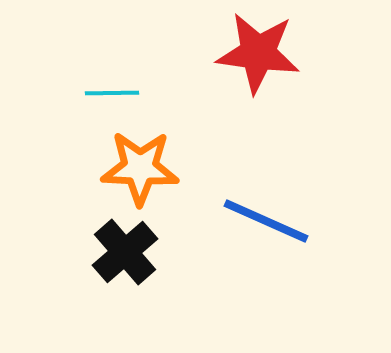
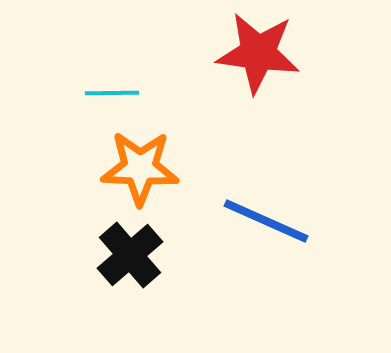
black cross: moved 5 px right, 3 px down
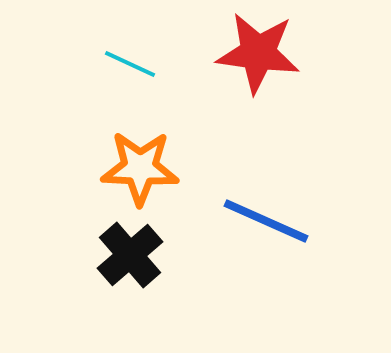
cyan line: moved 18 px right, 29 px up; rotated 26 degrees clockwise
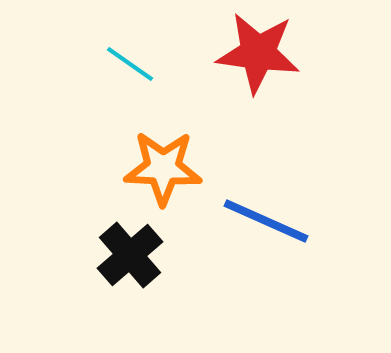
cyan line: rotated 10 degrees clockwise
orange star: moved 23 px right
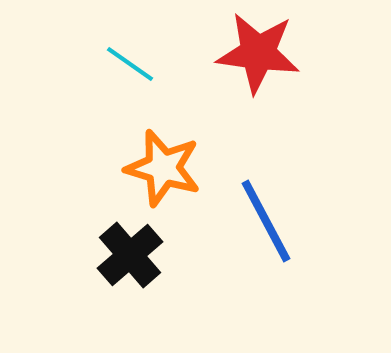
orange star: rotated 14 degrees clockwise
blue line: rotated 38 degrees clockwise
